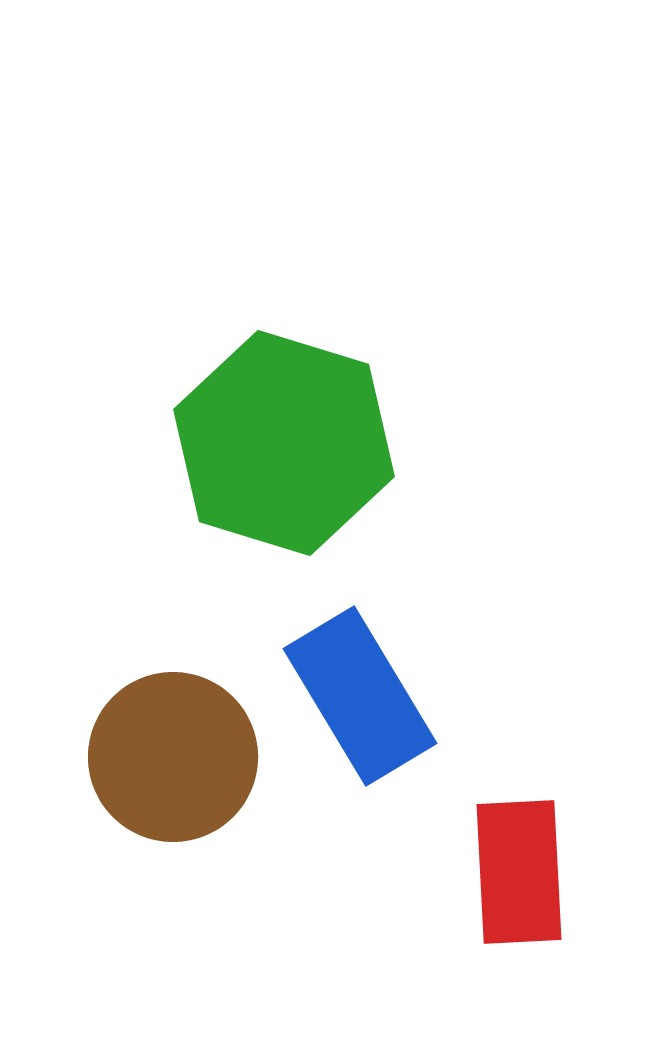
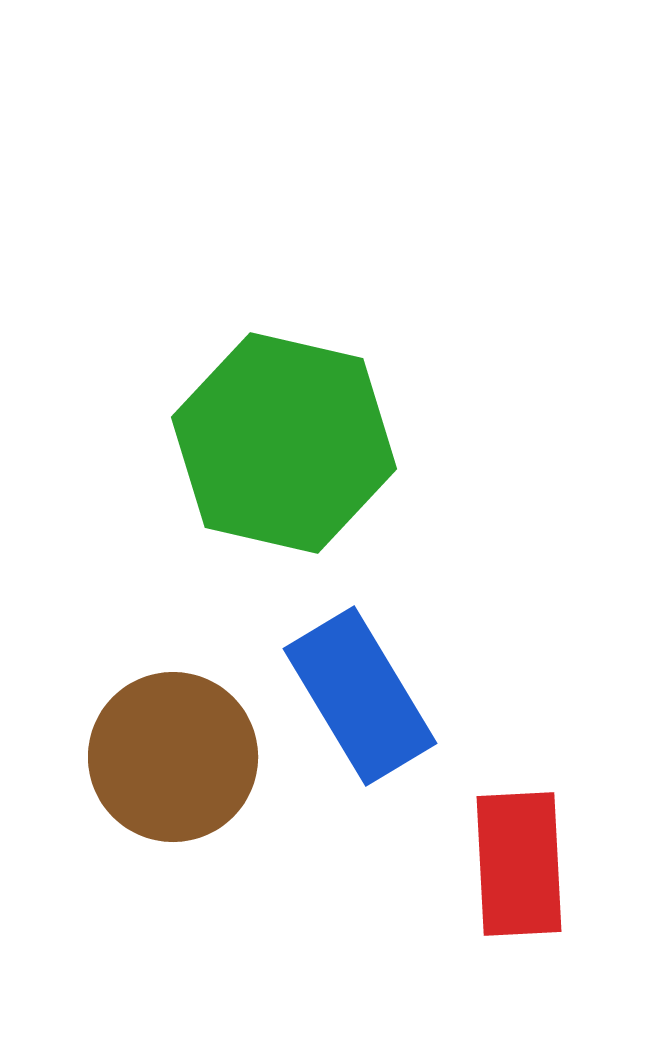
green hexagon: rotated 4 degrees counterclockwise
red rectangle: moved 8 px up
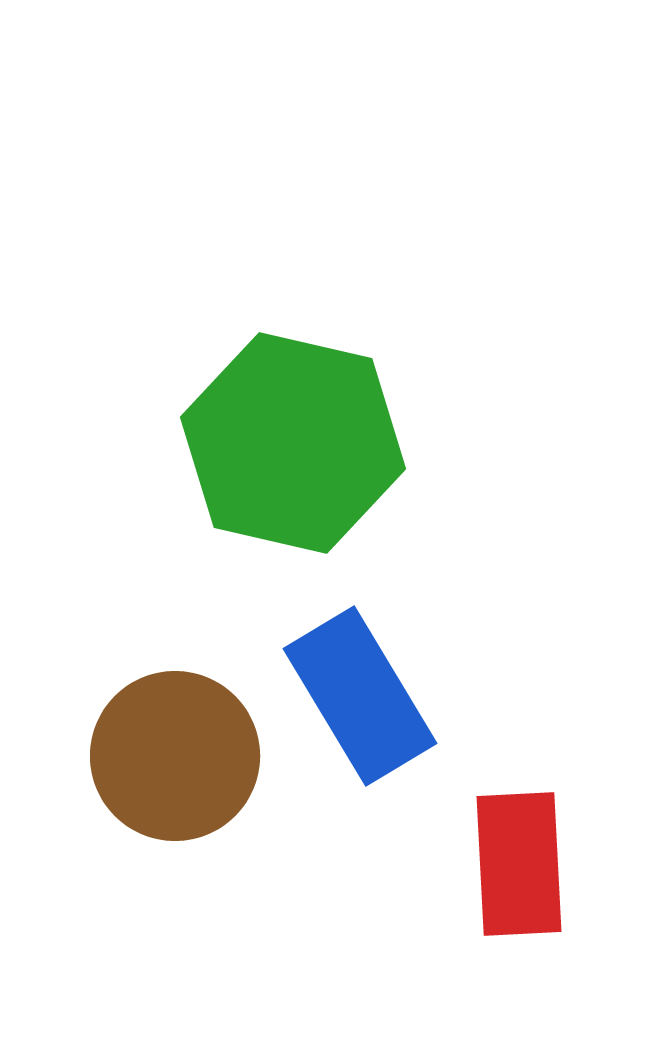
green hexagon: moved 9 px right
brown circle: moved 2 px right, 1 px up
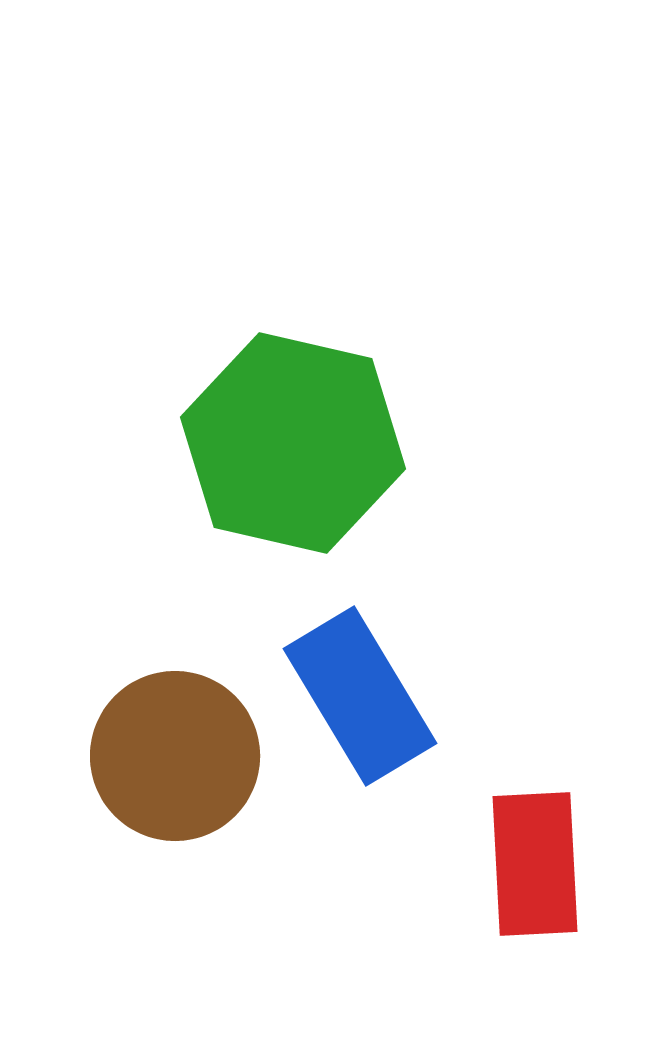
red rectangle: moved 16 px right
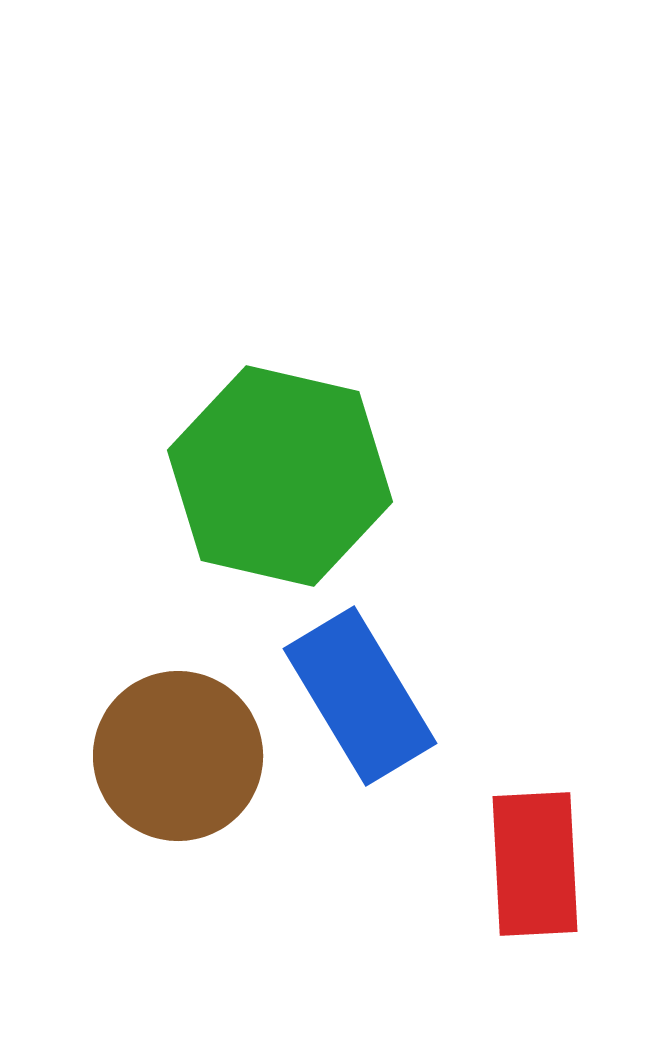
green hexagon: moved 13 px left, 33 px down
brown circle: moved 3 px right
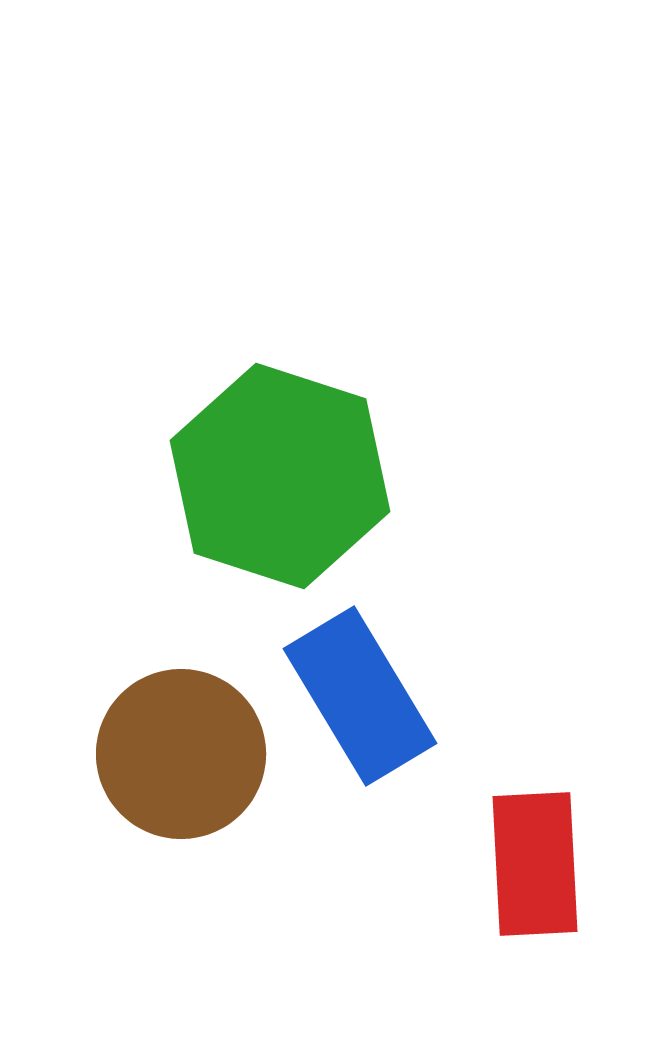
green hexagon: rotated 5 degrees clockwise
brown circle: moved 3 px right, 2 px up
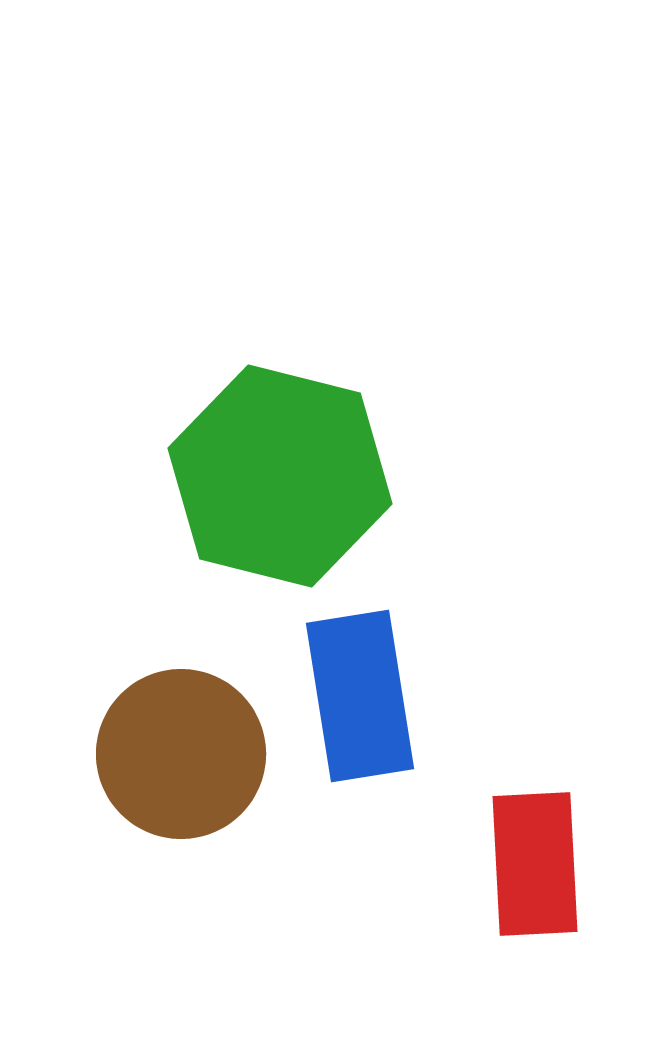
green hexagon: rotated 4 degrees counterclockwise
blue rectangle: rotated 22 degrees clockwise
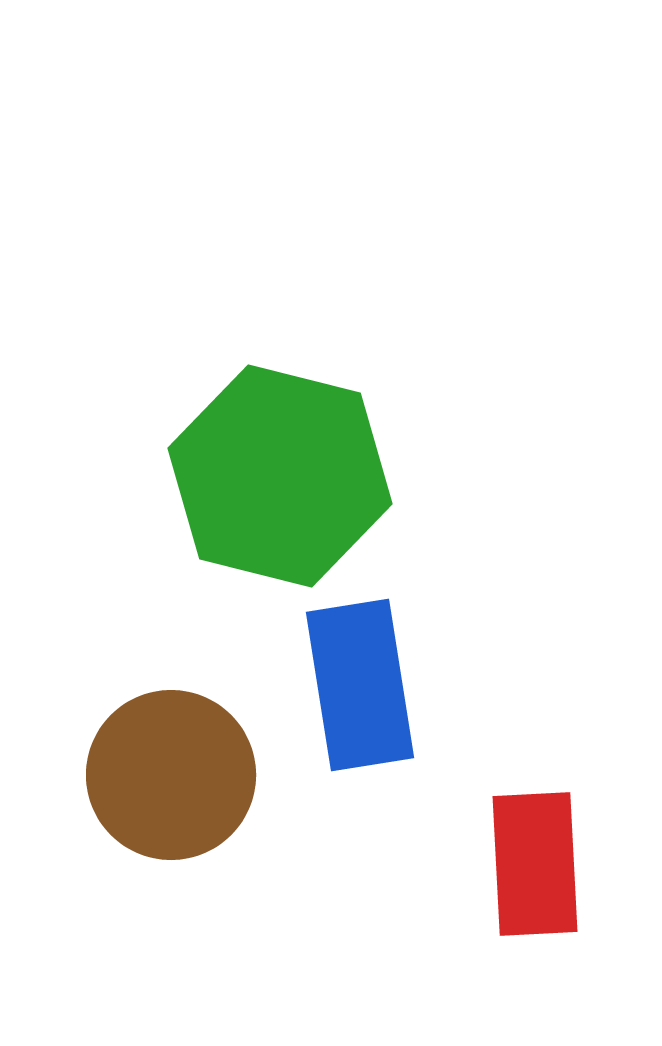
blue rectangle: moved 11 px up
brown circle: moved 10 px left, 21 px down
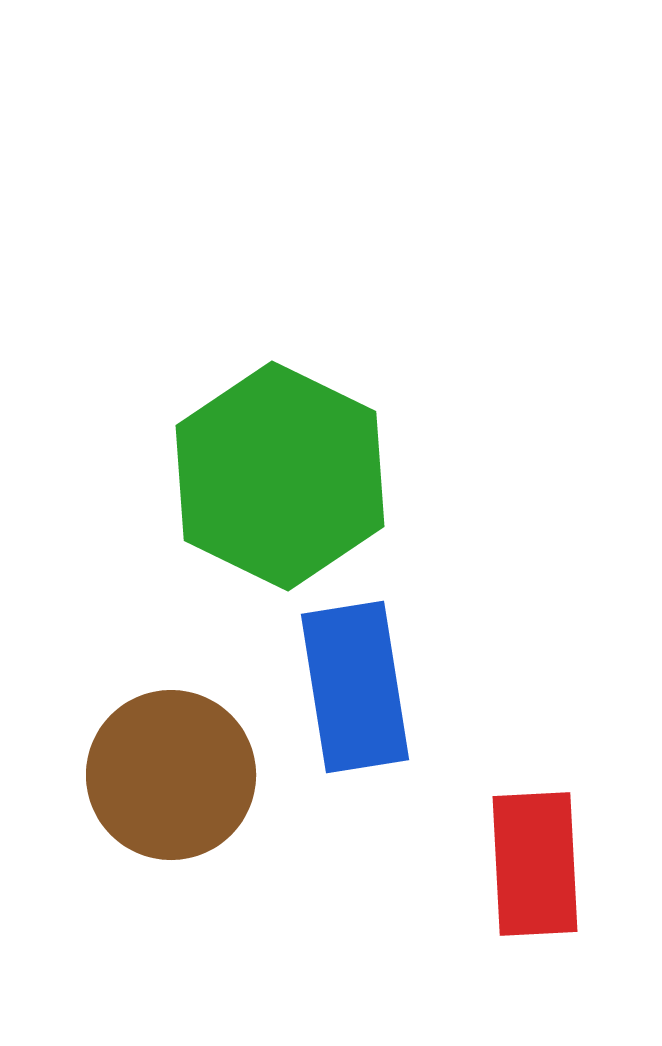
green hexagon: rotated 12 degrees clockwise
blue rectangle: moved 5 px left, 2 px down
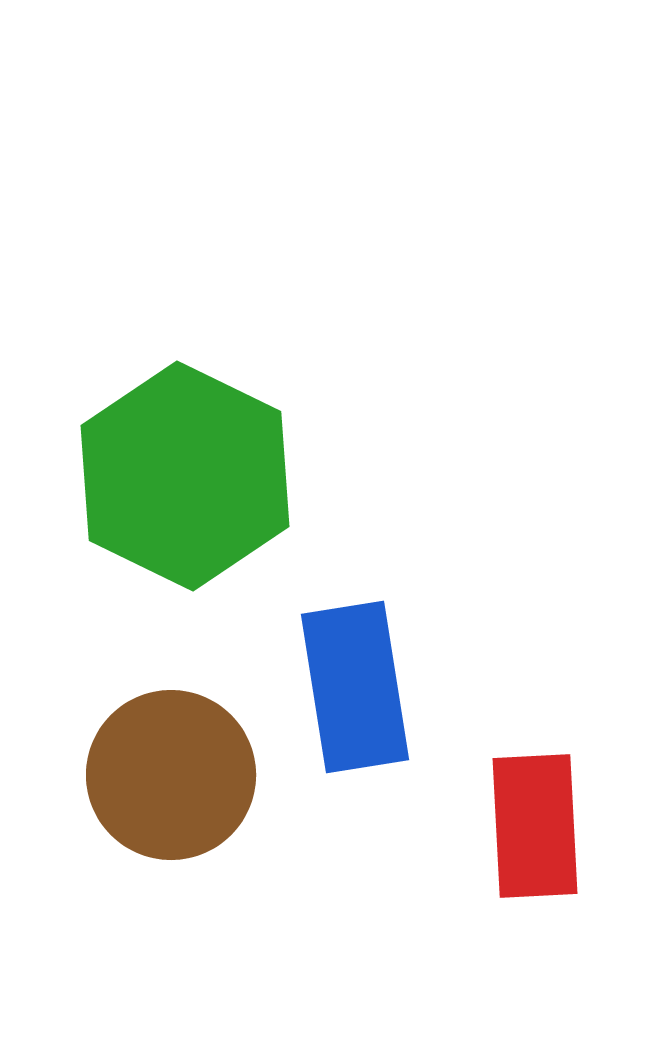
green hexagon: moved 95 px left
red rectangle: moved 38 px up
